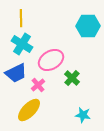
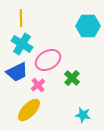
pink ellipse: moved 3 px left
blue trapezoid: moved 1 px right, 1 px up
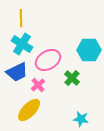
cyan hexagon: moved 1 px right, 24 px down
cyan star: moved 2 px left, 4 px down
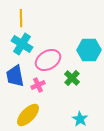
blue trapezoid: moved 2 px left, 4 px down; rotated 105 degrees clockwise
pink cross: rotated 16 degrees clockwise
yellow ellipse: moved 1 px left, 5 px down
cyan star: moved 1 px left; rotated 21 degrees clockwise
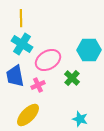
cyan star: rotated 14 degrees counterclockwise
